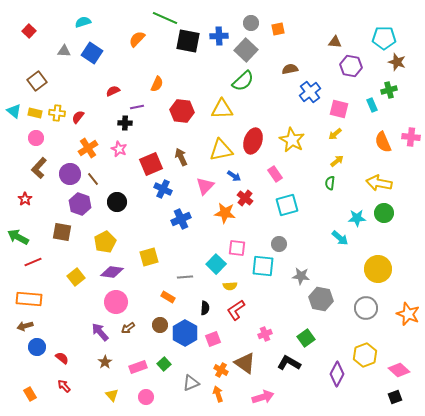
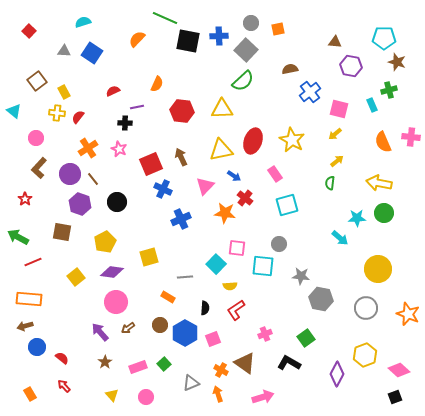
yellow rectangle at (35, 113): moved 29 px right, 21 px up; rotated 48 degrees clockwise
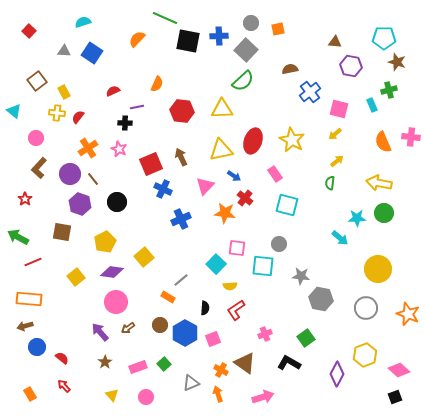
cyan square at (287, 205): rotated 30 degrees clockwise
yellow square at (149, 257): moved 5 px left; rotated 24 degrees counterclockwise
gray line at (185, 277): moved 4 px left, 3 px down; rotated 35 degrees counterclockwise
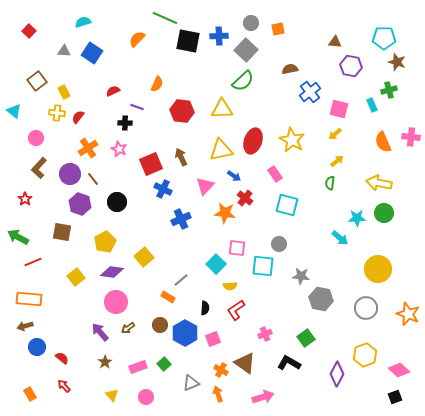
purple line at (137, 107): rotated 32 degrees clockwise
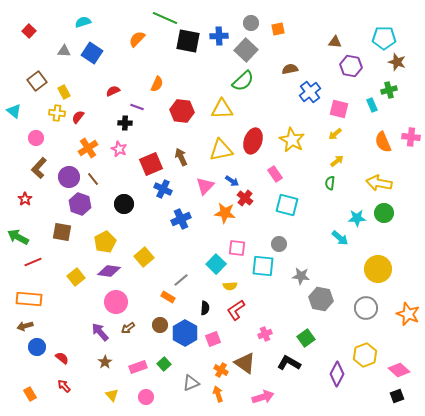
purple circle at (70, 174): moved 1 px left, 3 px down
blue arrow at (234, 176): moved 2 px left, 5 px down
black circle at (117, 202): moved 7 px right, 2 px down
purple diamond at (112, 272): moved 3 px left, 1 px up
black square at (395, 397): moved 2 px right, 1 px up
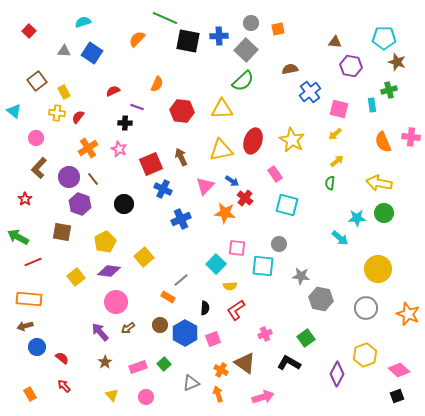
cyan rectangle at (372, 105): rotated 16 degrees clockwise
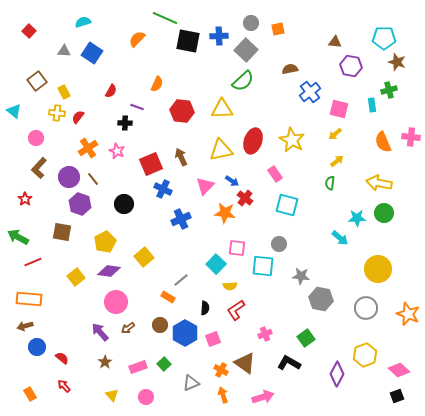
red semicircle at (113, 91): moved 2 px left; rotated 144 degrees clockwise
pink star at (119, 149): moved 2 px left, 2 px down
orange arrow at (218, 394): moved 5 px right, 1 px down
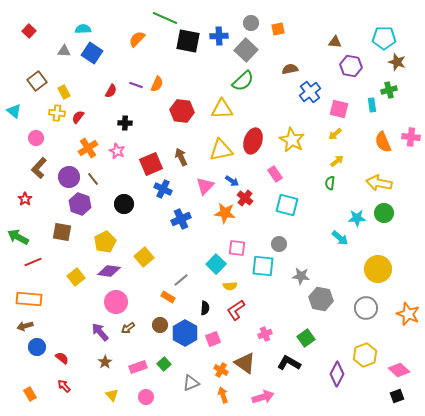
cyan semicircle at (83, 22): moved 7 px down; rotated 14 degrees clockwise
purple line at (137, 107): moved 1 px left, 22 px up
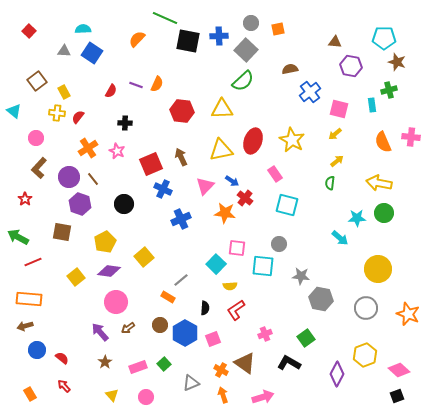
blue circle at (37, 347): moved 3 px down
